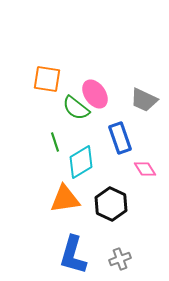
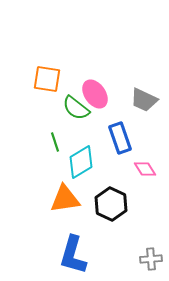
gray cross: moved 31 px right; rotated 15 degrees clockwise
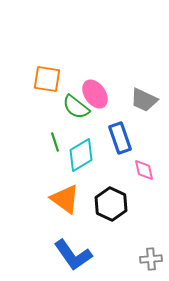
green semicircle: moved 1 px up
cyan diamond: moved 7 px up
pink diamond: moved 1 px left, 1 px down; rotated 20 degrees clockwise
orange triangle: rotated 44 degrees clockwise
blue L-shape: rotated 51 degrees counterclockwise
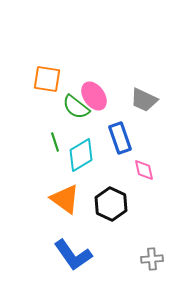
pink ellipse: moved 1 px left, 2 px down
gray cross: moved 1 px right
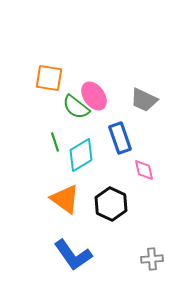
orange square: moved 2 px right, 1 px up
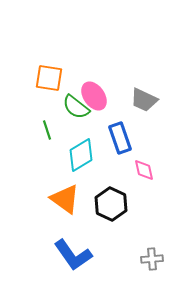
green line: moved 8 px left, 12 px up
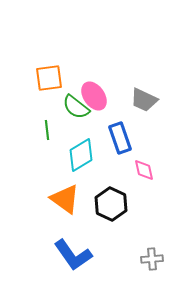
orange square: rotated 16 degrees counterclockwise
green line: rotated 12 degrees clockwise
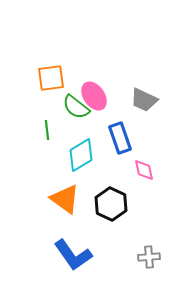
orange square: moved 2 px right
gray cross: moved 3 px left, 2 px up
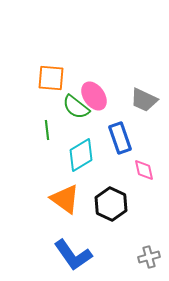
orange square: rotated 12 degrees clockwise
gray cross: rotated 10 degrees counterclockwise
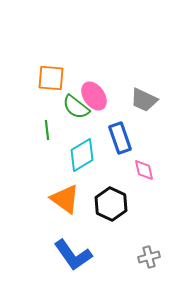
cyan diamond: moved 1 px right
